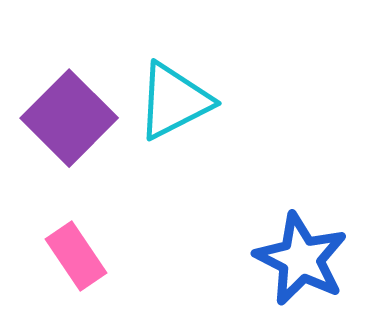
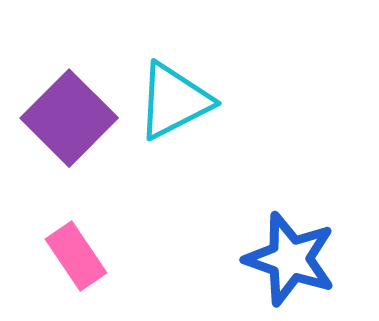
blue star: moved 11 px left; rotated 8 degrees counterclockwise
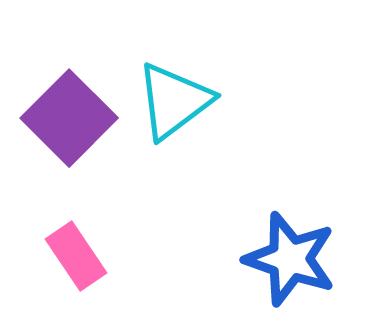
cyan triangle: rotated 10 degrees counterclockwise
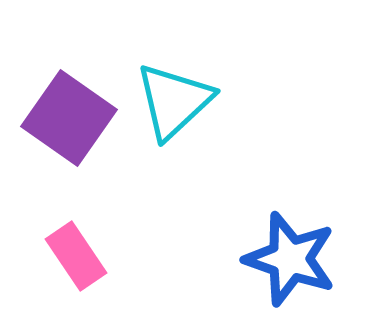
cyan triangle: rotated 6 degrees counterclockwise
purple square: rotated 10 degrees counterclockwise
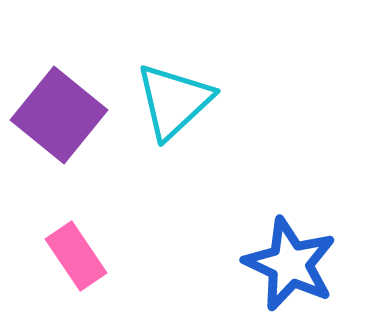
purple square: moved 10 px left, 3 px up; rotated 4 degrees clockwise
blue star: moved 5 px down; rotated 6 degrees clockwise
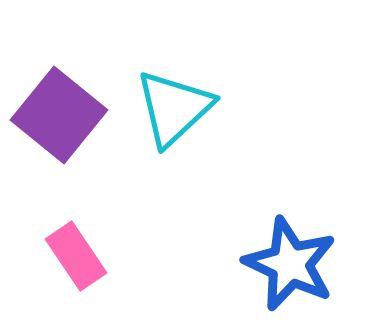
cyan triangle: moved 7 px down
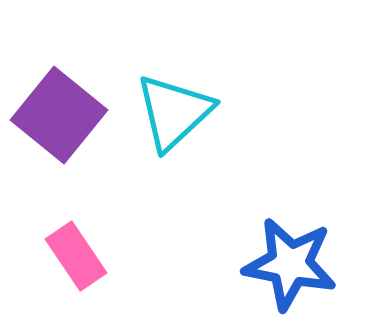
cyan triangle: moved 4 px down
blue star: rotated 14 degrees counterclockwise
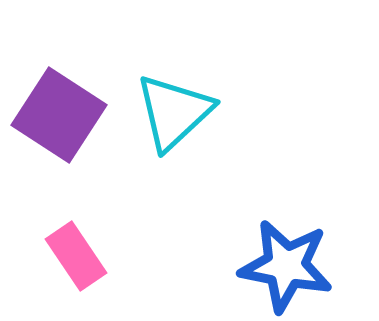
purple square: rotated 6 degrees counterclockwise
blue star: moved 4 px left, 2 px down
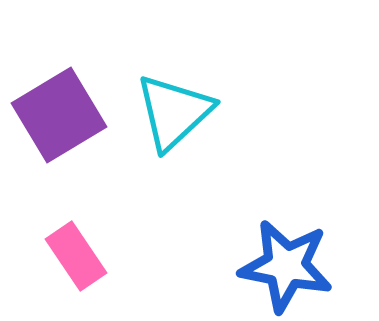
purple square: rotated 26 degrees clockwise
